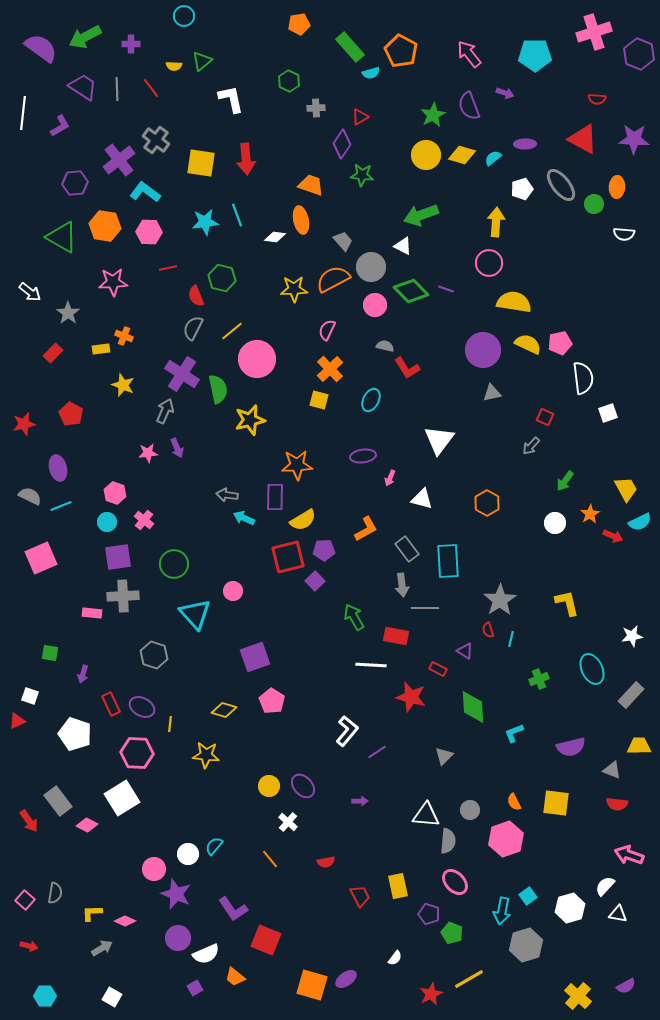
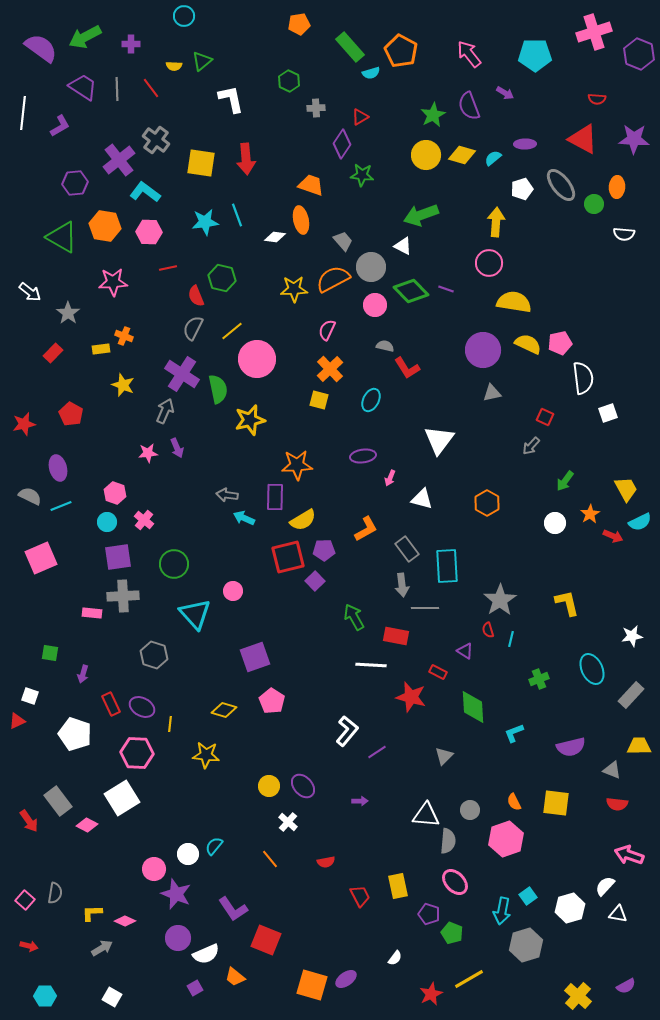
purple arrow at (505, 93): rotated 12 degrees clockwise
cyan rectangle at (448, 561): moved 1 px left, 5 px down
red rectangle at (438, 669): moved 3 px down
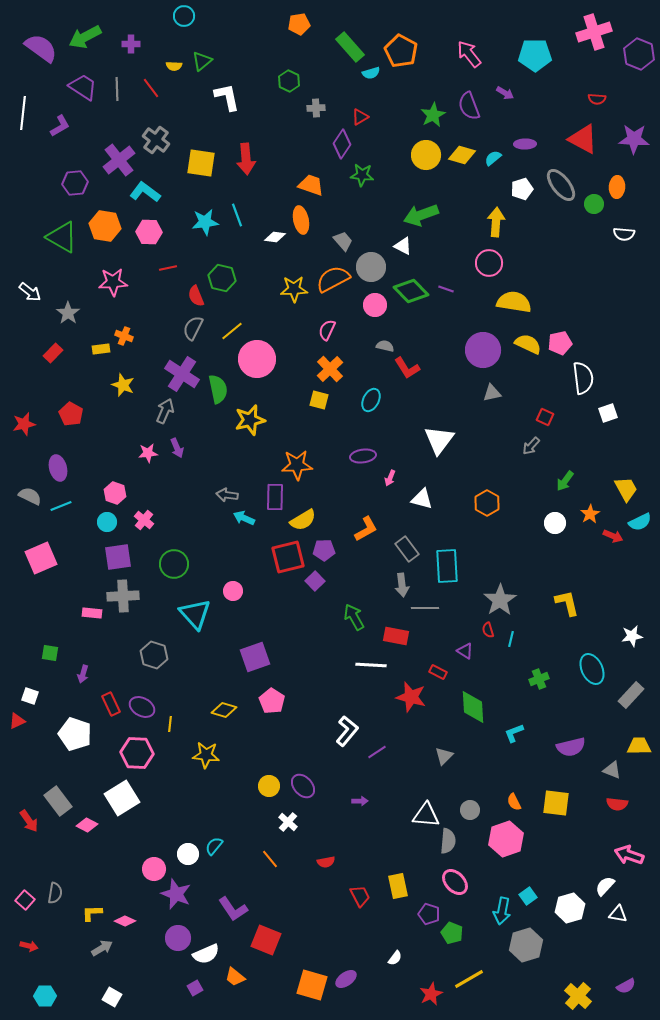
white L-shape at (231, 99): moved 4 px left, 2 px up
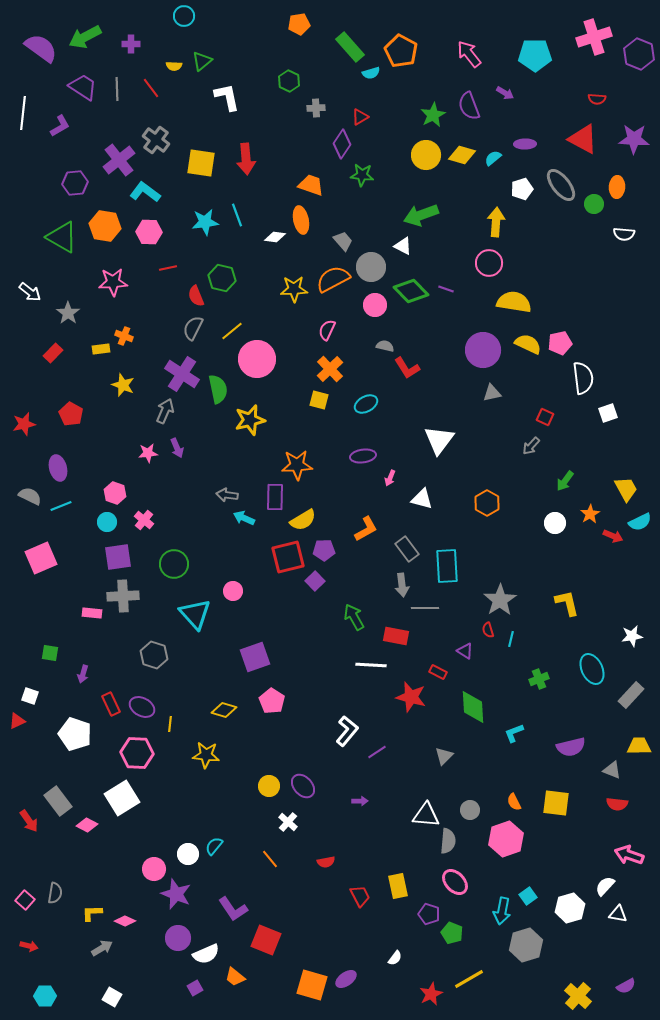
pink cross at (594, 32): moved 5 px down
cyan ellipse at (371, 400): moved 5 px left, 4 px down; rotated 35 degrees clockwise
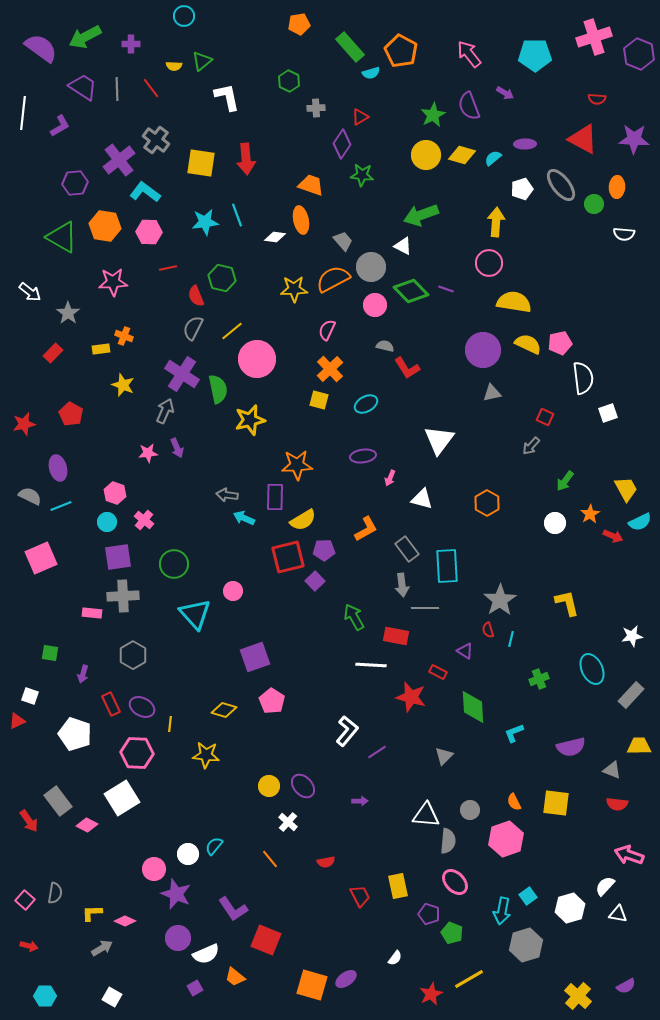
gray hexagon at (154, 655): moved 21 px left; rotated 12 degrees clockwise
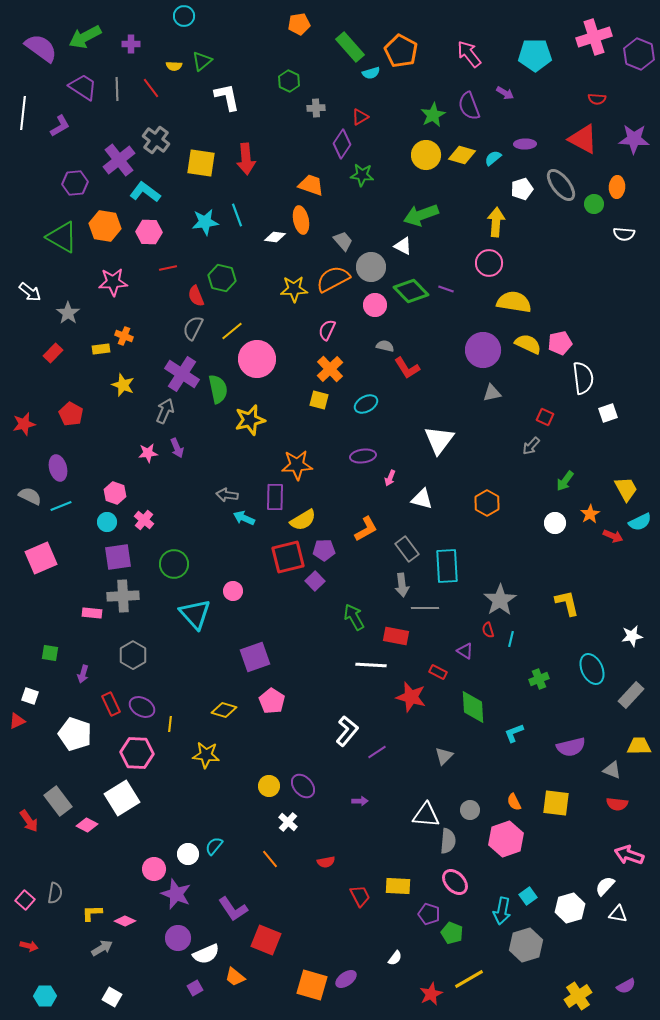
yellow rectangle at (398, 886): rotated 75 degrees counterclockwise
yellow cross at (578, 996): rotated 16 degrees clockwise
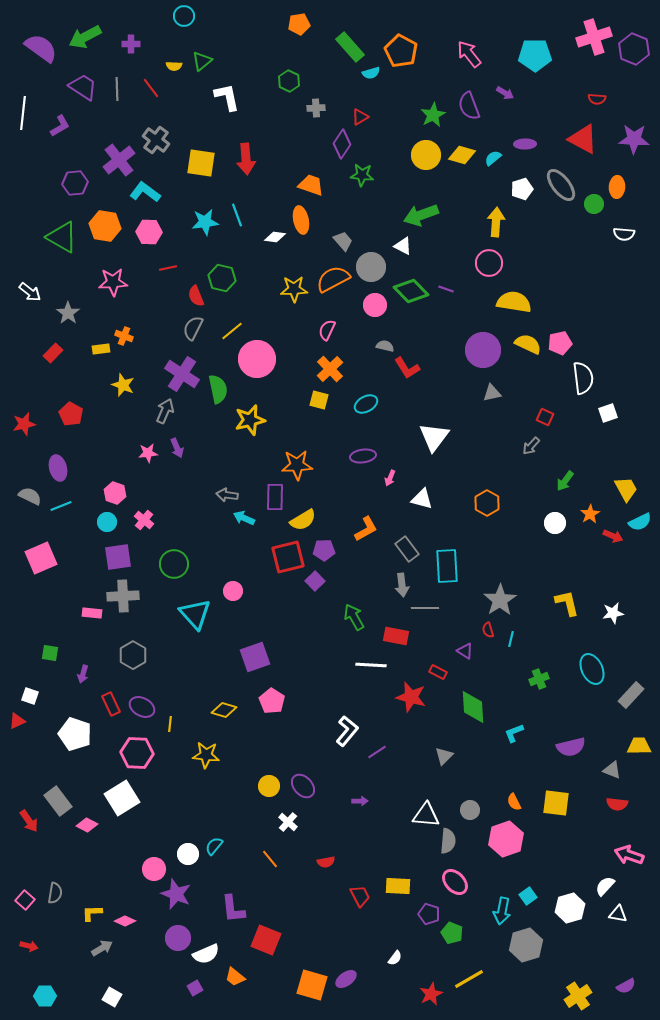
purple hexagon at (639, 54): moved 5 px left, 5 px up
white triangle at (439, 440): moved 5 px left, 3 px up
white star at (632, 636): moved 19 px left, 23 px up
purple L-shape at (233, 909): rotated 28 degrees clockwise
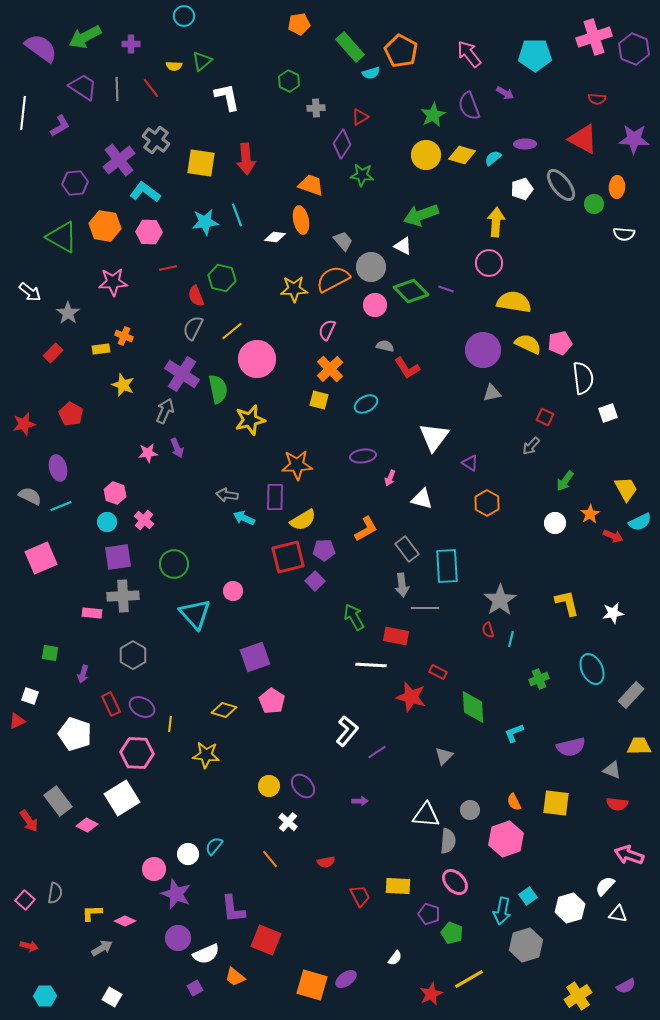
purple triangle at (465, 651): moved 5 px right, 188 px up
